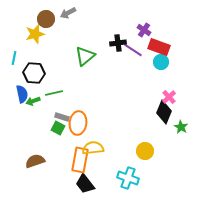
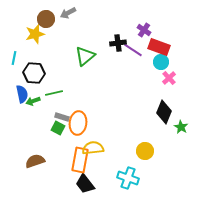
pink cross: moved 19 px up
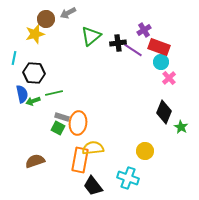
purple cross: rotated 24 degrees clockwise
green triangle: moved 6 px right, 20 px up
black trapezoid: moved 8 px right, 2 px down
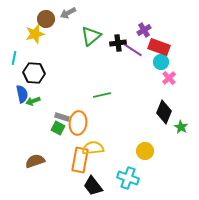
green line: moved 48 px right, 2 px down
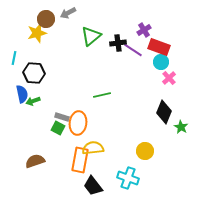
yellow star: moved 2 px right, 1 px up
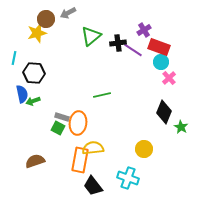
yellow circle: moved 1 px left, 2 px up
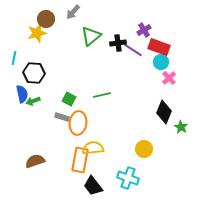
gray arrow: moved 5 px right, 1 px up; rotated 21 degrees counterclockwise
green square: moved 11 px right, 29 px up
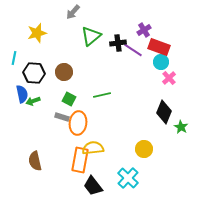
brown circle: moved 18 px right, 53 px down
brown semicircle: rotated 84 degrees counterclockwise
cyan cross: rotated 25 degrees clockwise
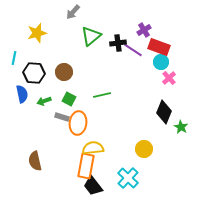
green arrow: moved 11 px right
orange rectangle: moved 6 px right, 6 px down
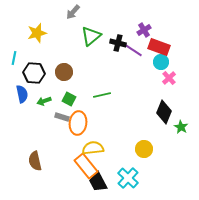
black cross: rotated 21 degrees clockwise
orange rectangle: rotated 50 degrees counterclockwise
black trapezoid: moved 5 px right, 4 px up; rotated 10 degrees clockwise
